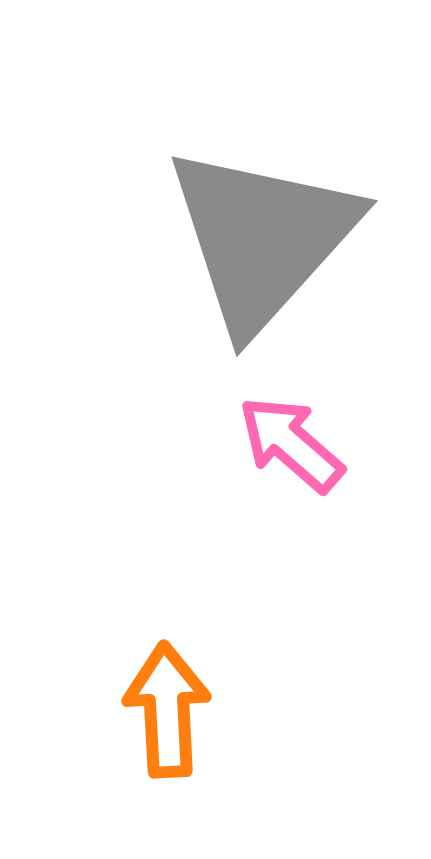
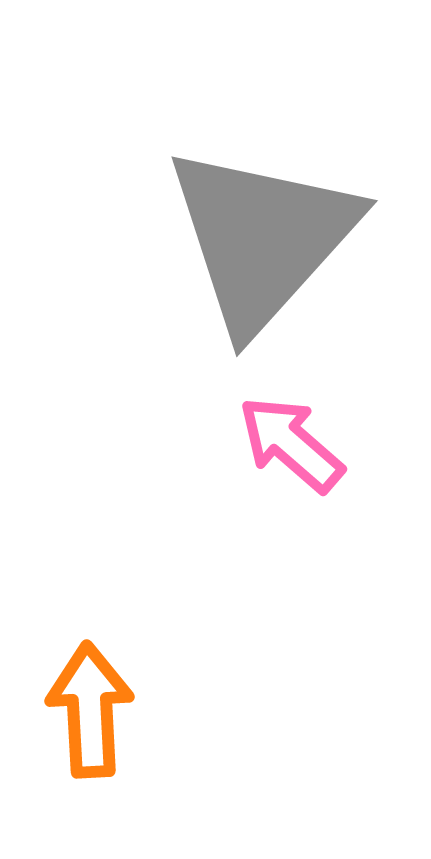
orange arrow: moved 77 px left
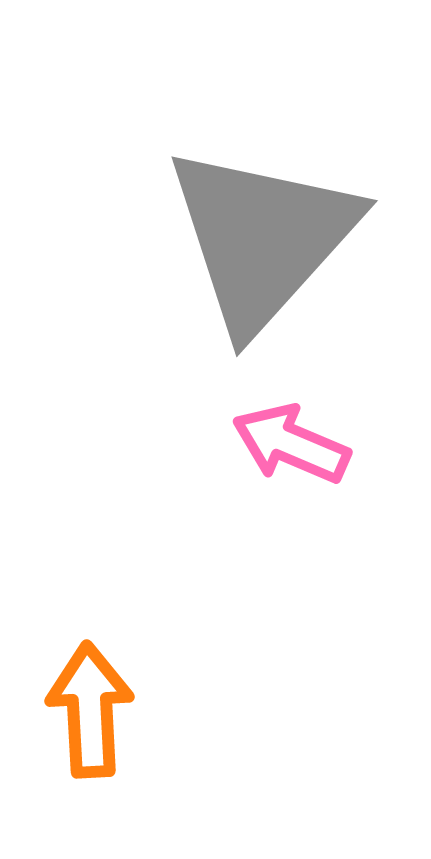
pink arrow: rotated 18 degrees counterclockwise
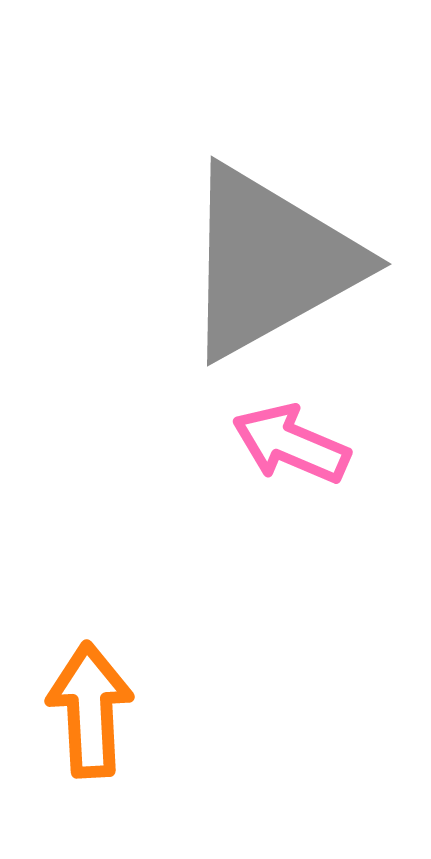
gray triangle: moved 8 px right, 24 px down; rotated 19 degrees clockwise
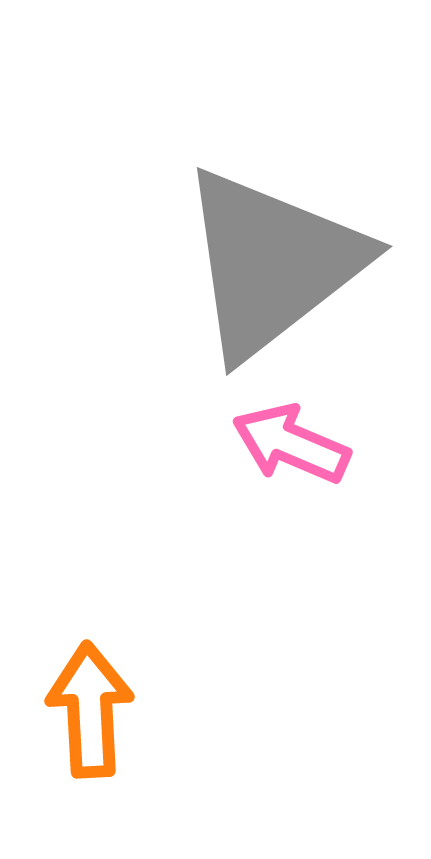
gray triangle: moved 2 px right, 1 px down; rotated 9 degrees counterclockwise
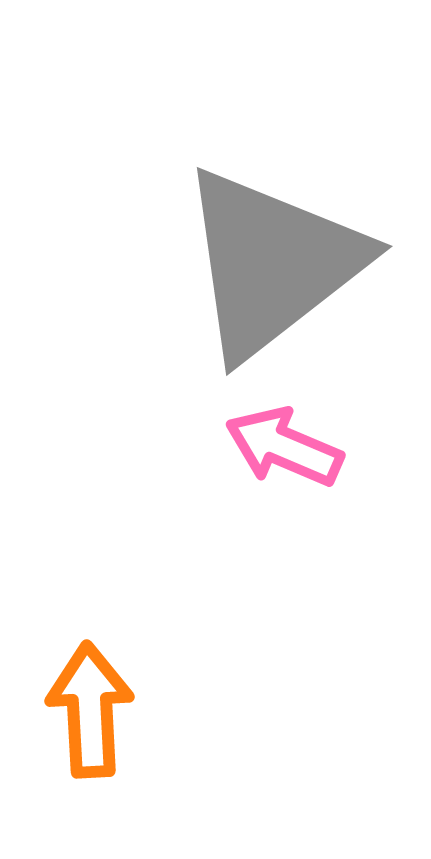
pink arrow: moved 7 px left, 3 px down
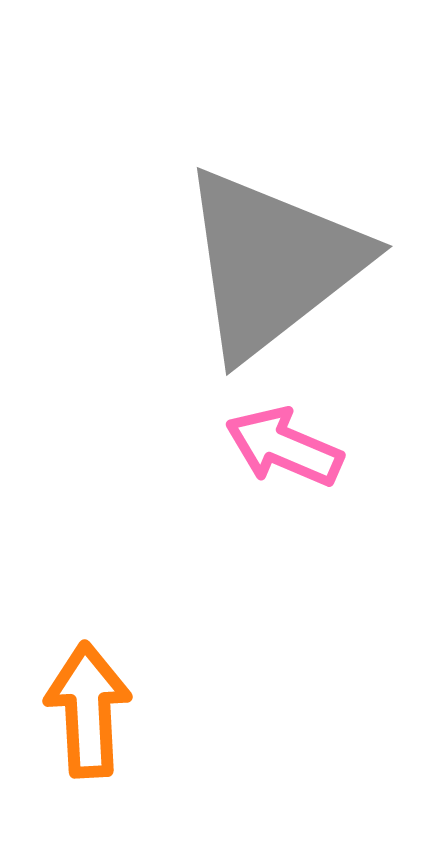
orange arrow: moved 2 px left
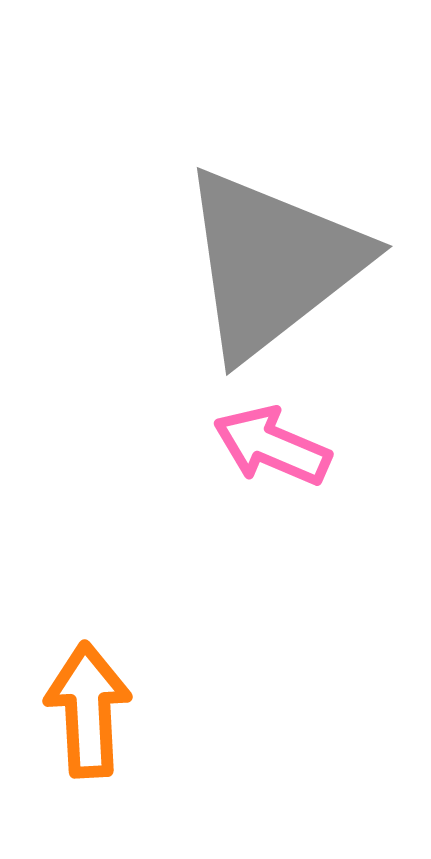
pink arrow: moved 12 px left, 1 px up
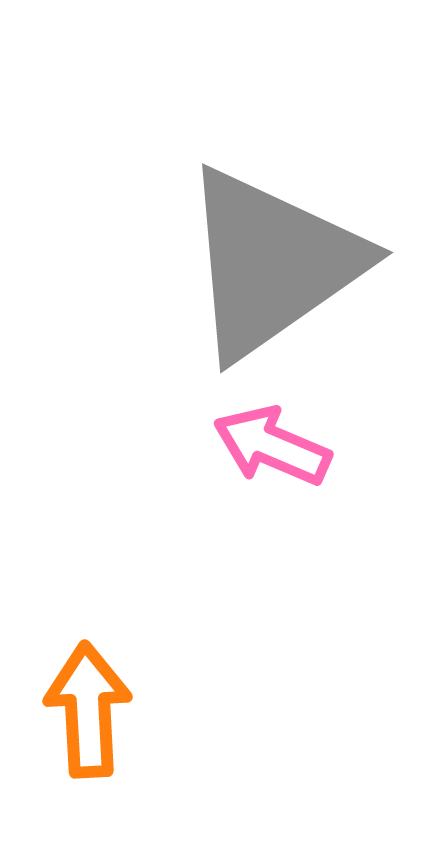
gray triangle: rotated 3 degrees clockwise
